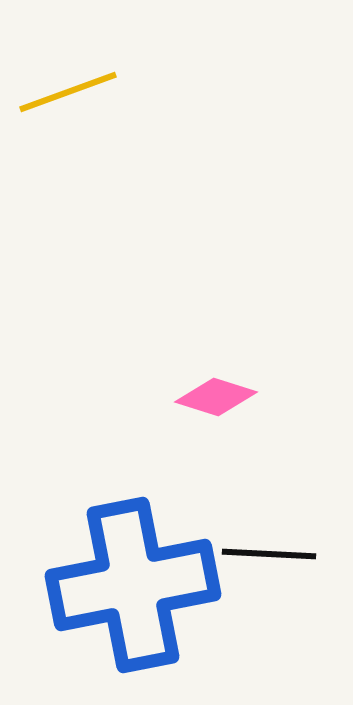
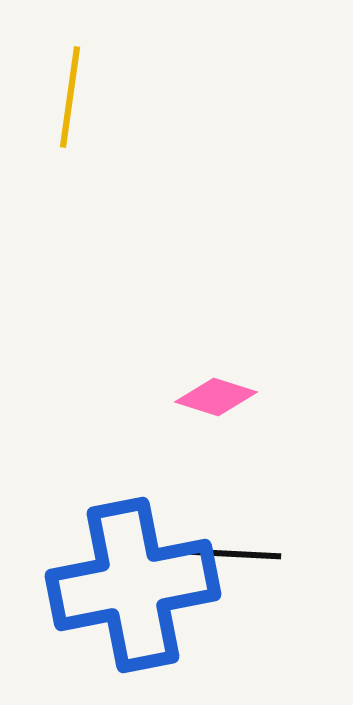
yellow line: moved 2 px right, 5 px down; rotated 62 degrees counterclockwise
black line: moved 35 px left
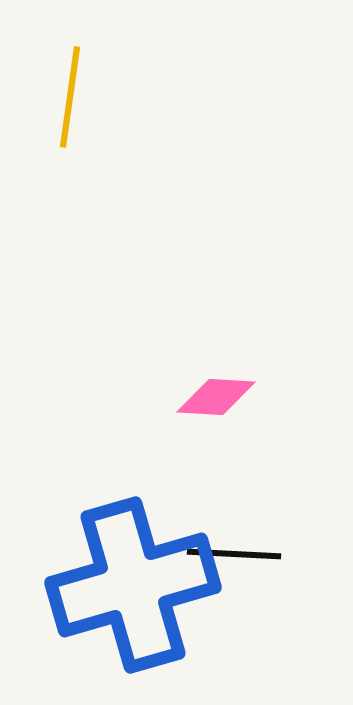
pink diamond: rotated 14 degrees counterclockwise
blue cross: rotated 5 degrees counterclockwise
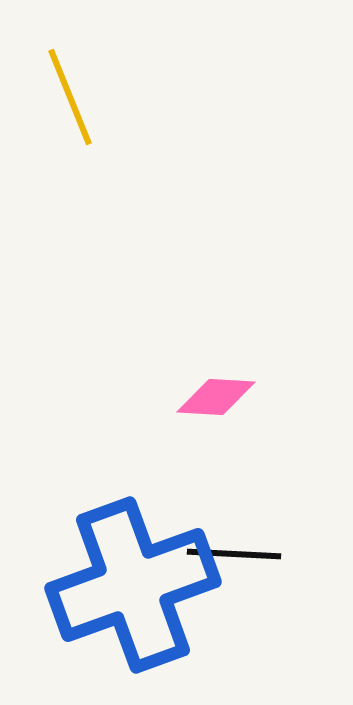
yellow line: rotated 30 degrees counterclockwise
blue cross: rotated 4 degrees counterclockwise
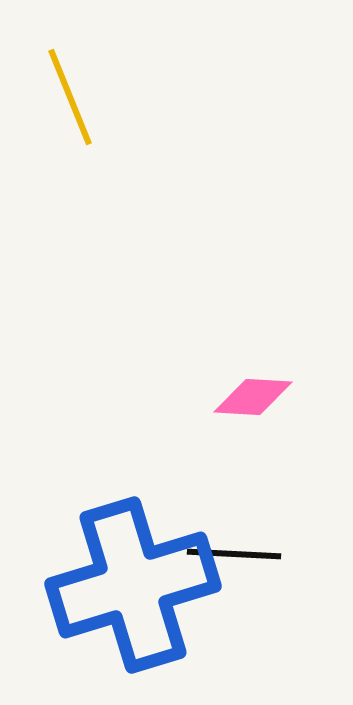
pink diamond: moved 37 px right
blue cross: rotated 3 degrees clockwise
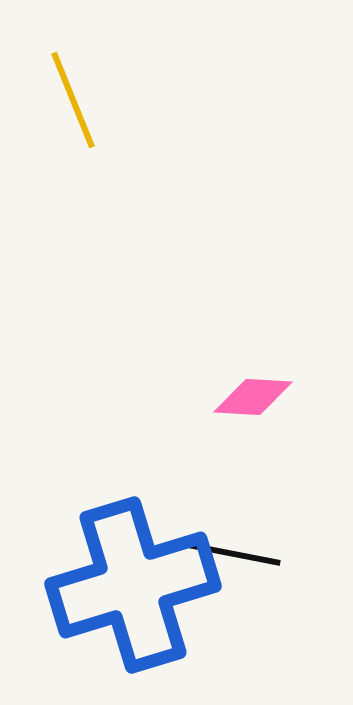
yellow line: moved 3 px right, 3 px down
black line: rotated 8 degrees clockwise
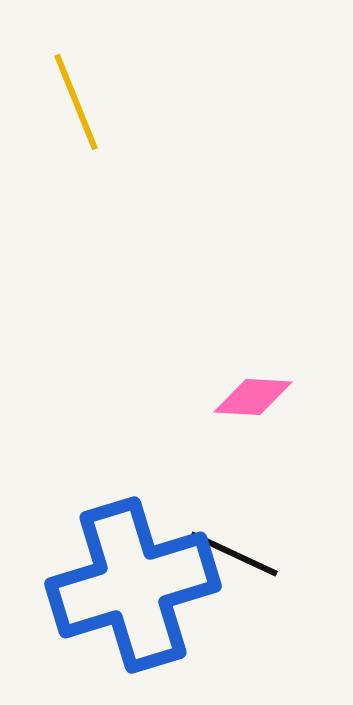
yellow line: moved 3 px right, 2 px down
black line: rotated 14 degrees clockwise
